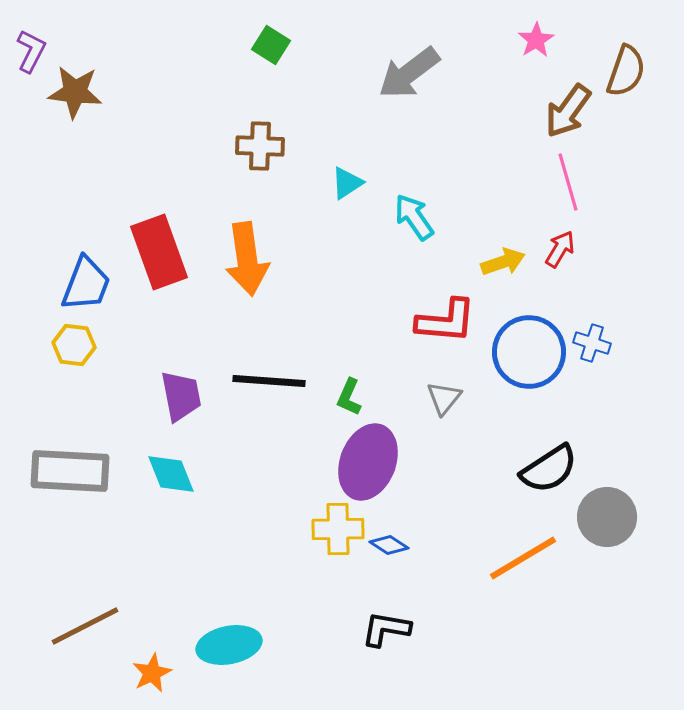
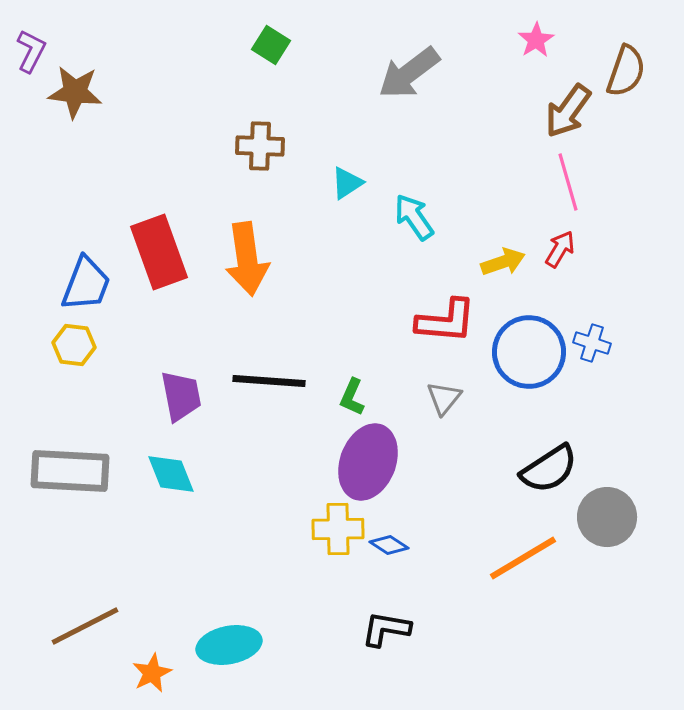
green L-shape: moved 3 px right
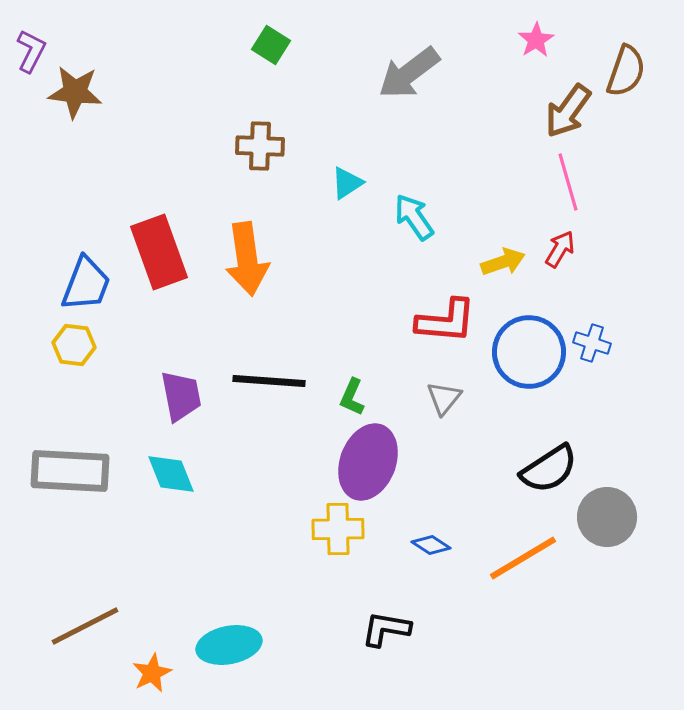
blue diamond: moved 42 px right
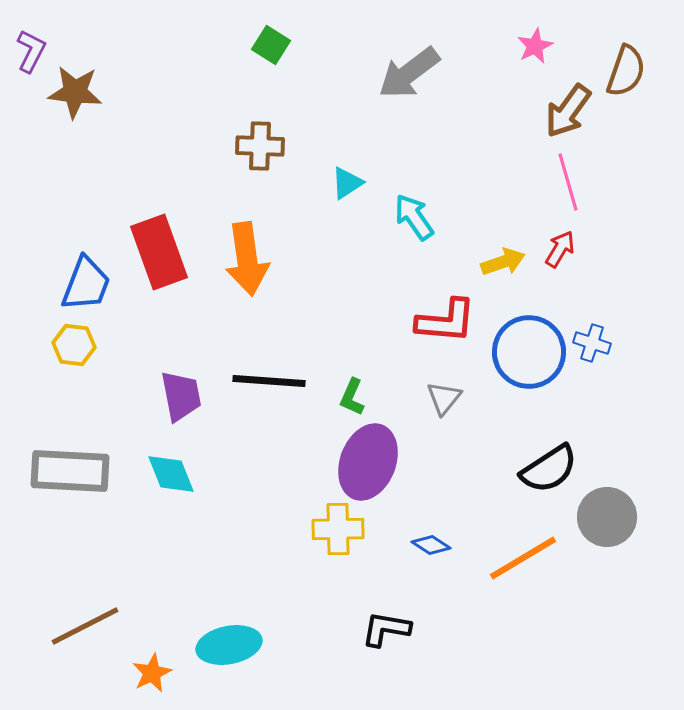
pink star: moved 1 px left, 6 px down; rotated 6 degrees clockwise
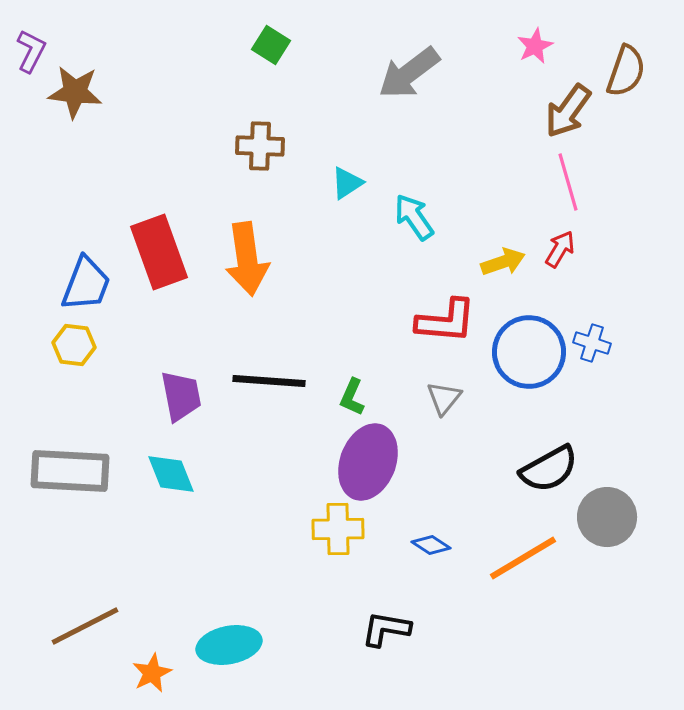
black semicircle: rotated 4 degrees clockwise
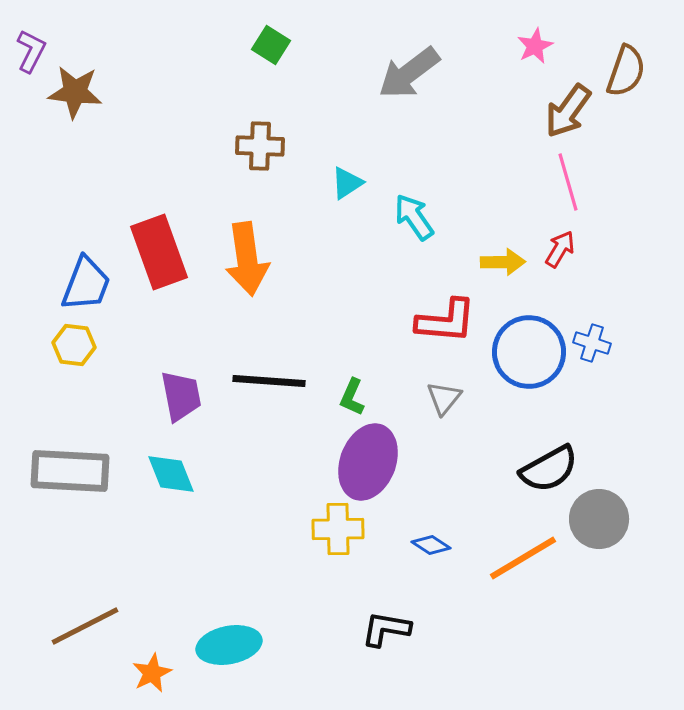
yellow arrow: rotated 18 degrees clockwise
gray circle: moved 8 px left, 2 px down
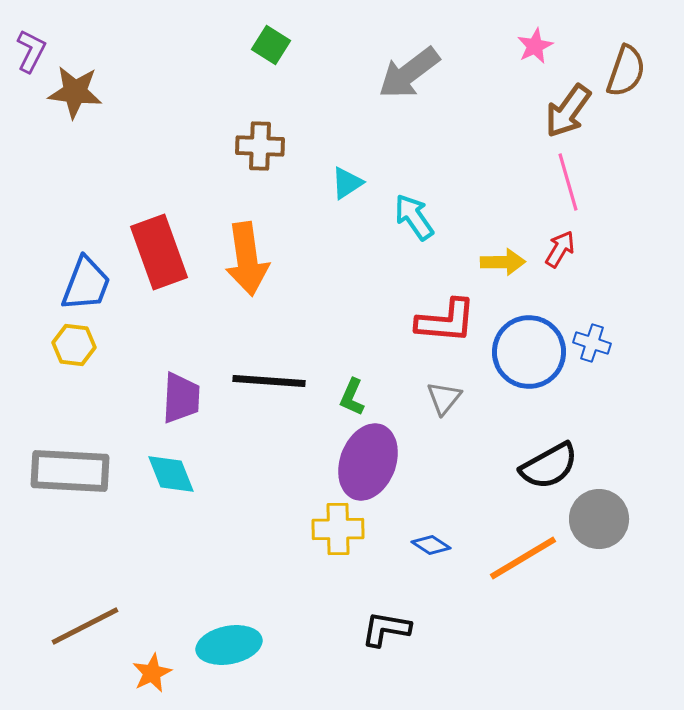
purple trapezoid: moved 2 px down; rotated 14 degrees clockwise
black semicircle: moved 3 px up
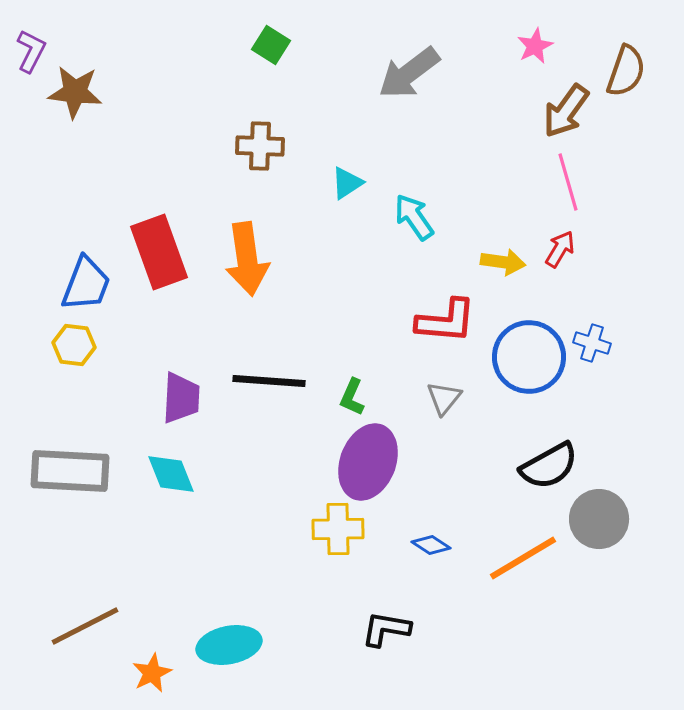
brown arrow: moved 2 px left
yellow arrow: rotated 9 degrees clockwise
blue circle: moved 5 px down
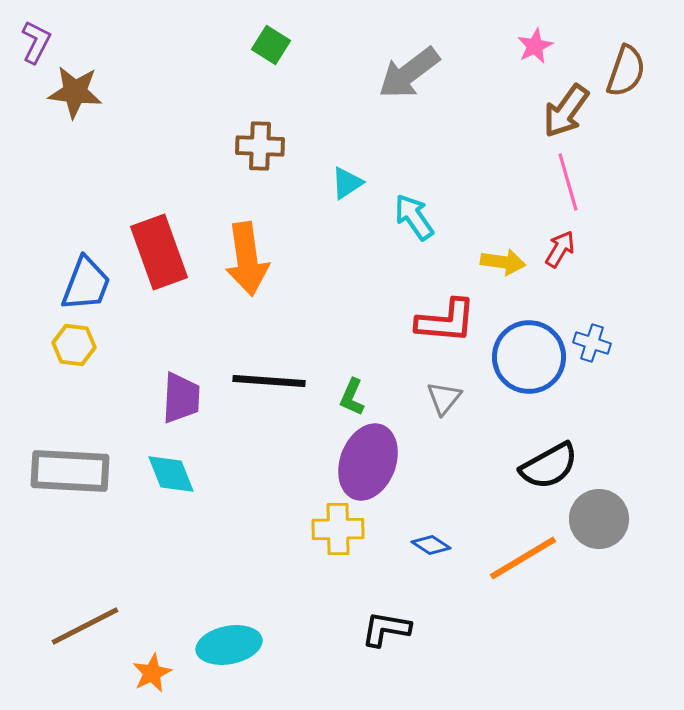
purple L-shape: moved 5 px right, 9 px up
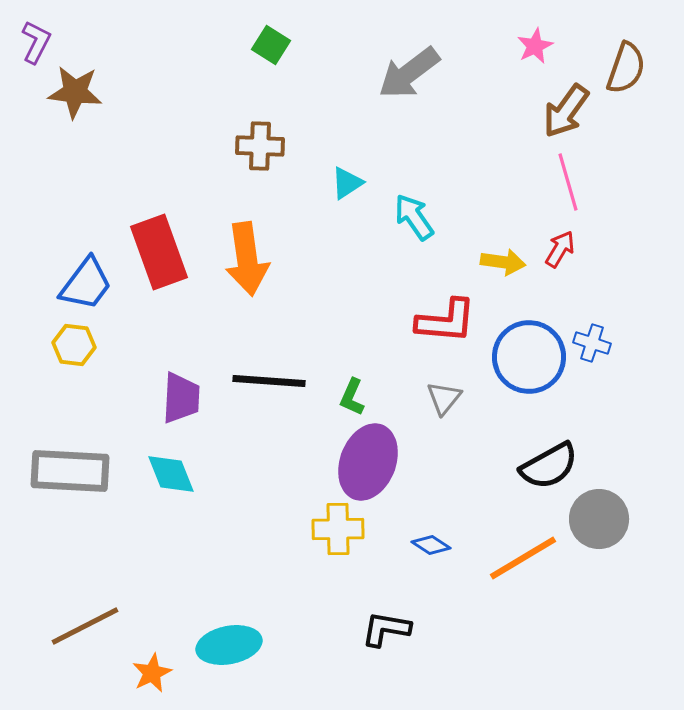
brown semicircle: moved 3 px up
blue trapezoid: rotated 16 degrees clockwise
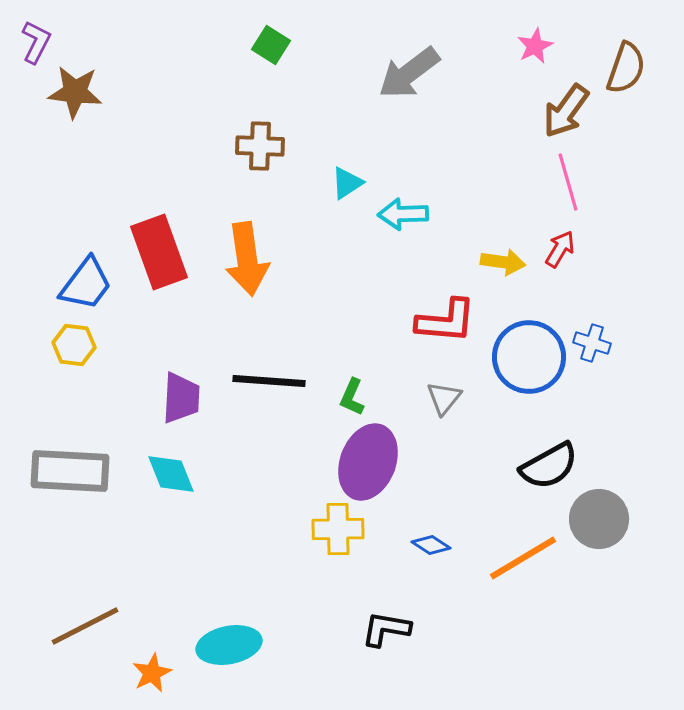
cyan arrow: moved 11 px left, 3 px up; rotated 57 degrees counterclockwise
